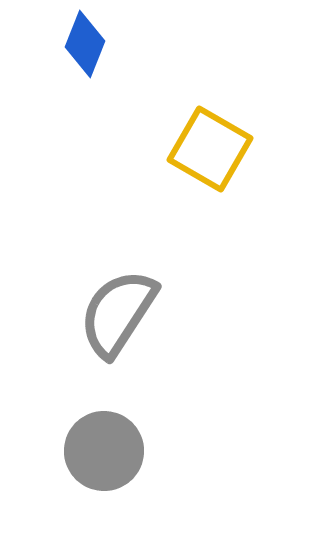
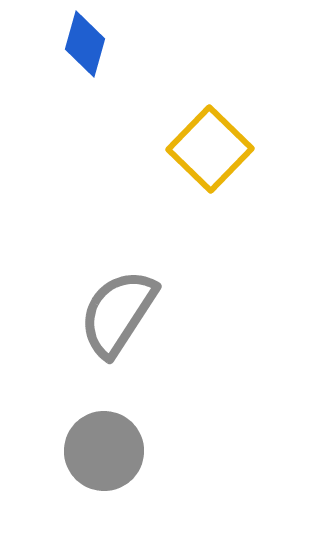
blue diamond: rotated 6 degrees counterclockwise
yellow square: rotated 14 degrees clockwise
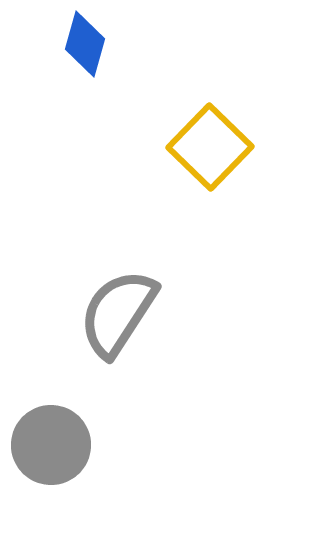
yellow square: moved 2 px up
gray circle: moved 53 px left, 6 px up
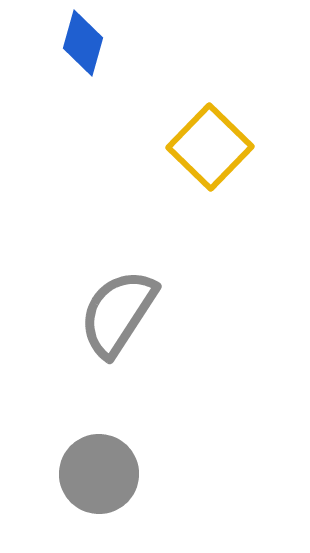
blue diamond: moved 2 px left, 1 px up
gray circle: moved 48 px right, 29 px down
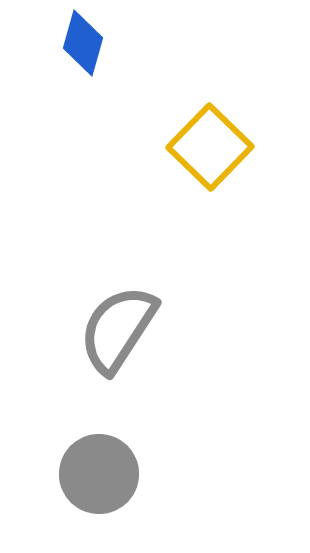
gray semicircle: moved 16 px down
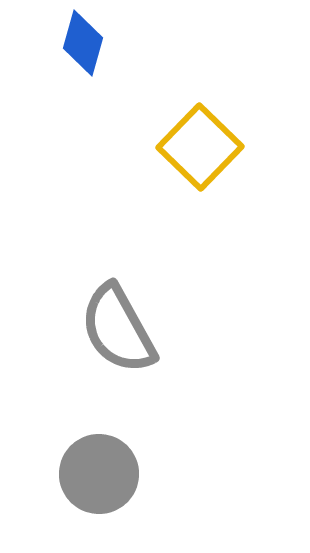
yellow square: moved 10 px left
gray semicircle: rotated 62 degrees counterclockwise
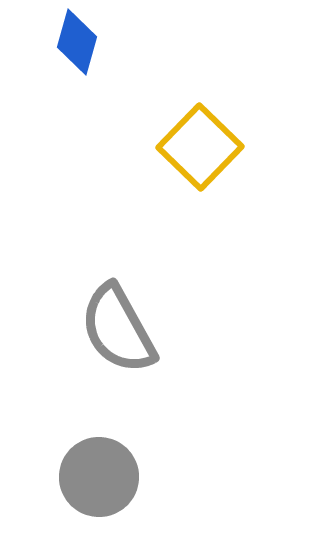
blue diamond: moved 6 px left, 1 px up
gray circle: moved 3 px down
